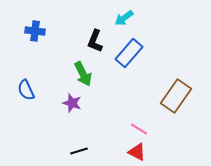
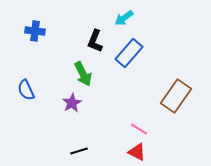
purple star: rotated 24 degrees clockwise
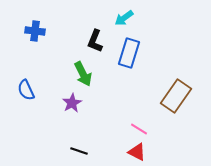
blue rectangle: rotated 24 degrees counterclockwise
black line: rotated 36 degrees clockwise
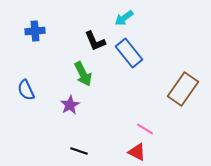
blue cross: rotated 12 degrees counterclockwise
black L-shape: rotated 45 degrees counterclockwise
blue rectangle: rotated 56 degrees counterclockwise
brown rectangle: moved 7 px right, 7 px up
purple star: moved 2 px left, 2 px down
pink line: moved 6 px right
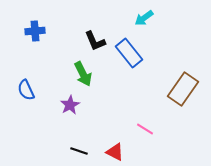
cyan arrow: moved 20 px right
red triangle: moved 22 px left
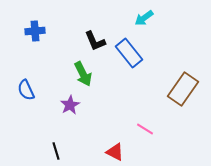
black line: moved 23 px left; rotated 54 degrees clockwise
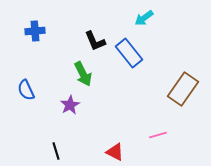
pink line: moved 13 px right, 6 px down; rotated 48 degrees counterclockwise
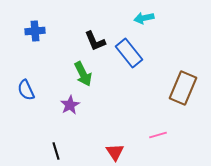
cyan arrow: rotated 24 degrees clockwise
brown rectangle: moved 1 px up; rotated 12 degrees counterclockwise
red triangle: rotated 30 degrees clockwise
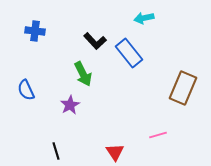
blue cross: rotated 12 degrees clockwise
black L-shape: rotated 20 degrees counterclockwise
